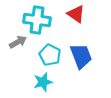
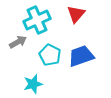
red triangle: rotated 36 degrees clockwise
cyan cross: rotated 32 degrees counterclockwise
blue trapezoid: rotated 88 degrees counterclockwise
cyan star: moved 10 px left, 2 px down
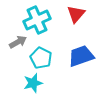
cyan pentagon: moved 9 px left, 3 px down
cyan star: moved 1 px up
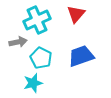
gray arrow: rotated 18 degrees clockwise
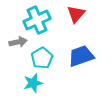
cyan pentagon: moved 1 px right; rotated 15 degrees clockwise
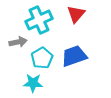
cyan cross: moved 2 px right
blue trapezoid: moved 7 px left
cyan star: rotated 18 degrees clockwise
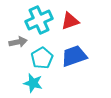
red triangle: moved 6 px left, 7 px down; rotated 30 degrees clockwise
cyan star: rotated 12 degrees clockwise
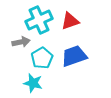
gray arrow: moved 3 px right
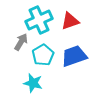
gray arrow: rotated 48 degrees counterclockwise
cyan pentagon: moved 1 px right, 3 px up
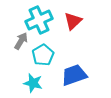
red triangle: moved 3 px right; rotated 24 degrees counterclockwise
gray arrow: moved 1 px up
blue trapezoid: moved 19 px down
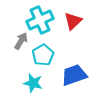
cyan cross: moved 1 px right
